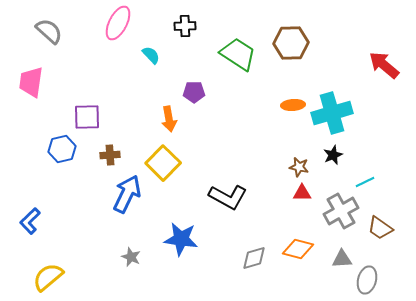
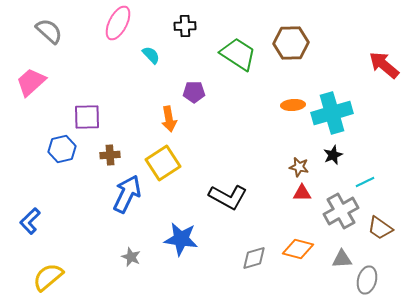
pink trapezoid: rotated 40 degrees clockwise
yellow square: rotated 12 degrees clockwise
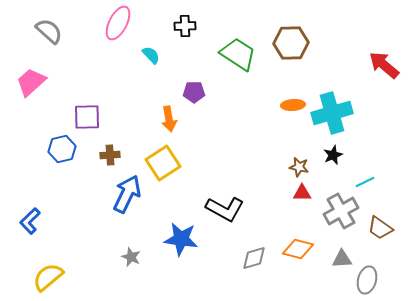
black L-shape: moved 3 px left, 12 px down
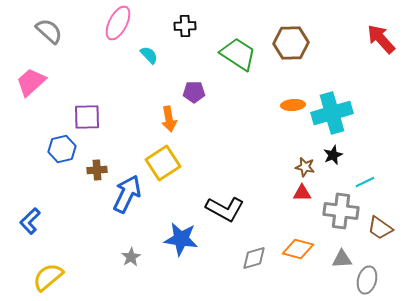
cyan semicircle: moved 2 px left
red arrow: moved 3 px left, 26 px up; rotated 8 degrees clockwise
brown cross: moved 13 px left, 15 px down
brown star: moved 6 px right
gray cross: rotated 36 degrees clockwise
gray star: rotated 18 degrees clockwise
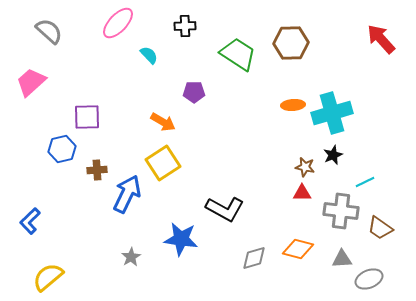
pink ellipse: rotated 16 degrees clockwise
orange arrow: moved 6 px left, 3 px down; rotated 50 degrees counterclockwise
gray ellipse: moved 2 px right, 1 px up; rotated 52 degrees clockwise
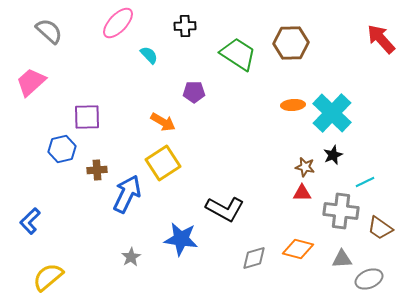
cyan cross: rotated 30 degrees counterclockwise
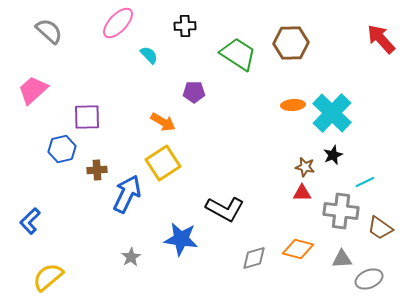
pink trapezoid: moved 2 px right, 8 px down
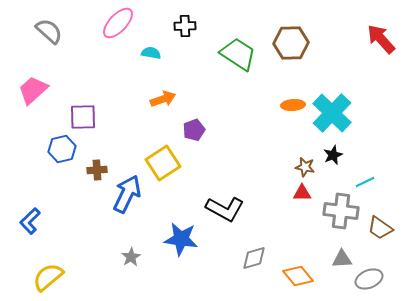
cyan semicircle: moved 2 px right, 2 px up; rotated 36 degrees counterclockwise
purple pentagon: moved 38 px down; rotated 20 degrees counterclockwise
purple square: moved 4 px left
orange arrow: moved 23 px up; rotated 50 degrees counterclockwise
orange diamond: moved 27 px down; rotated 36 degrees clockwise
